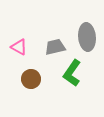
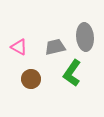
gray ellipse: moved 2 px left
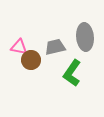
pink triangle: rotated 18 degrees counterclockwise
brown circle: moved 19 px up
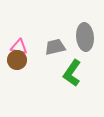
brown circle: moved 14 px left
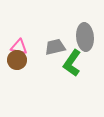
green L-shape: moved 10 px up
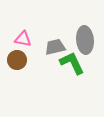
gray ellipse: moved 3 px down
pink triangle: moved 4 px right, 8 px up
green L-shape: rotated 120 degrees clockwise
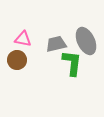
gray ellipse: moved 1 px right, 1 px down; rotated 20 degrees counterclockwise
gray trapezoid: moved 1 px right, 3 px up
green L-shape: rotated 32 degrees clockwise
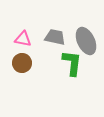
gray trapezoid: moved 1 px left, 7 px up; rotated 25 degrees clockwise
brown circle: moved 5 px right, 3 px down
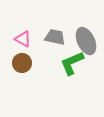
pink triangle: rotated 18 degrees clockwise
green L-shape: rotated 120 degrees counterclockwise
